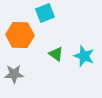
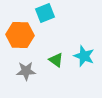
green triangle: moved 6 px down
gray star: moved 12 px right, 3 px up
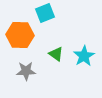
cyan star: rotated 20 degrees clockwise
green triangle: moved 6 px up
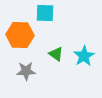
cyan square: rotated 24 degrees clockwise
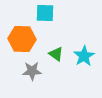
orange hexagon: moved 2 px right, 4 px down
gray star: moved 6 px right
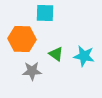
cyan star: rotated 30 degrees counterclockwise
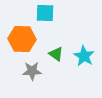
cyan star: rotated 20 degrees clockwise
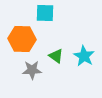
green triangle: moved 2 px down
gray star: moved 1 px up
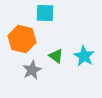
orange hexagon: rotated 12 degrees clockwise
gray star: rotated 24 degrees counterclockwise
